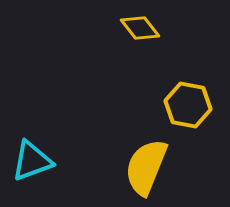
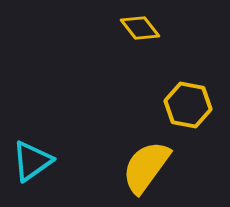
cyan triangle: rotated 15 degrees counterclockwise
yellow semicircle: rotated 14 degrees clockwise
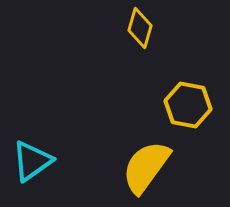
yellow diamond: rotated 54 degrees clockwise
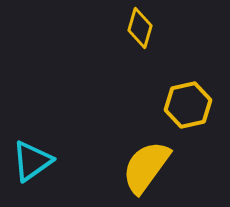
yellow hexagon: rotated 24 degrees counterclockwise
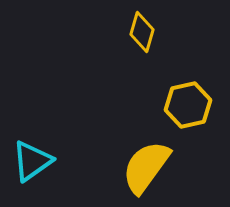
yellow diamond: moved 2 px right, 4 px down
